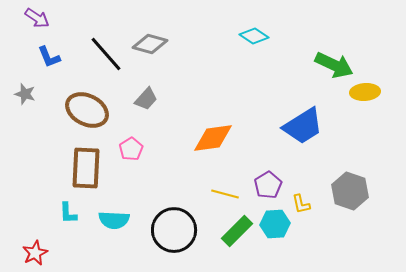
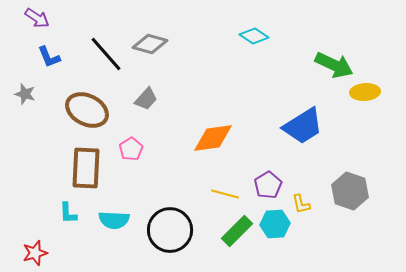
black circle: moved 4 px left
red star: rotated 10 degrees clockwise
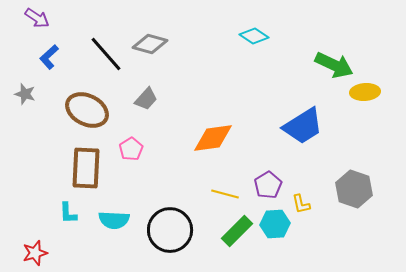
blue L-shape: rotated 70 degrees clockwise
gray hexagon: moved 4 px right, 2 px up
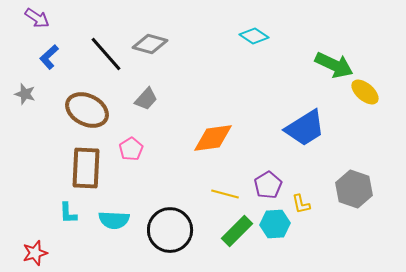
yellow ellipse: rotated 44 degrees clockwise
blue trapezoid: moved 2 px right, 2 px down
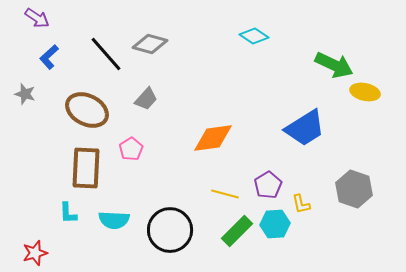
yellow ellipse: rotated 28 degrees counterclockwise
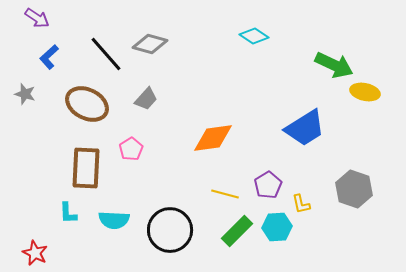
brown ellipse: moved 6 px up
cyan hexagon: moved 2 px right, 3 px down
red star: rotated 30 degrees counterclockwise
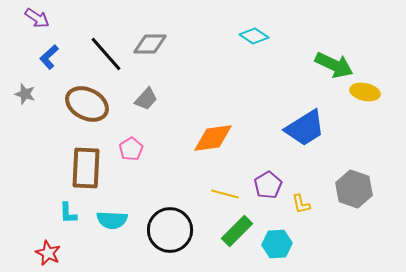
gray diamond: rotated 16 degrees counterclockwise
cyan semicircle: moved 2 px left
cyan hexagon: moved 17 px down
red star: moved 13 px right
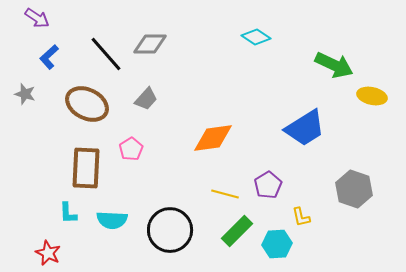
cyan diamond: moved 2 px right, 1 px down
yellow ellipse: moved 7 px right, 4 px down
yellow L-shape: moved 13 px down
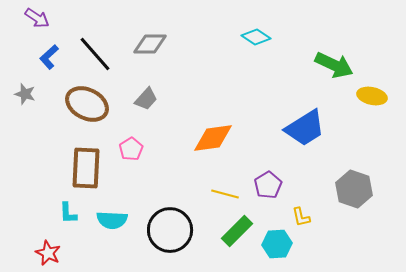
black line: moved 11 px left
